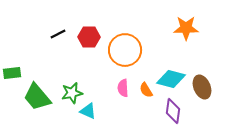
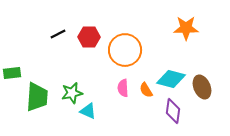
green trapezoid: rotated 136 degrees counterclockwise
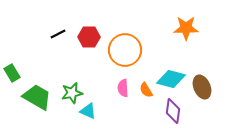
green rectangle: rotated 66 degrees clockwise
green trapezoid: rotated 64 degrees counterclockwise
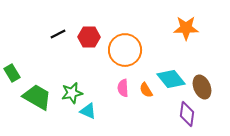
cyan diamond: rotated 36 degrees clockwise
purple diamond: moved 14 px right, 3 px down
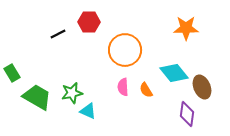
red hexagon: moved 15 px up
cyan diamond: moved 3 px right, 6 px up
pink semicircle: moved 1 px up
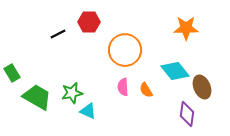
cyan diamond: moved 1 px right, 2 px up
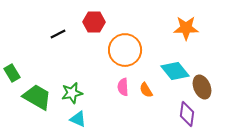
red hexagon: moved 5 px right
cyan triangle: moved 10 px left, 8 px down
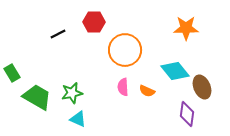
orange semicircle: moved 1 px right, 1 px down; rotated 35 degrees counterclockwise
